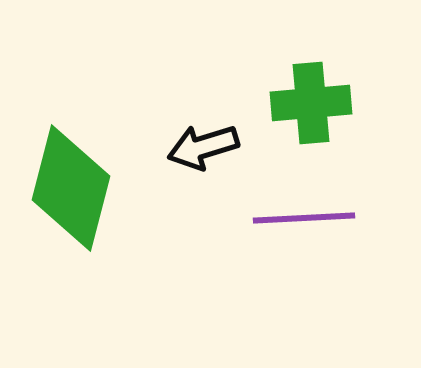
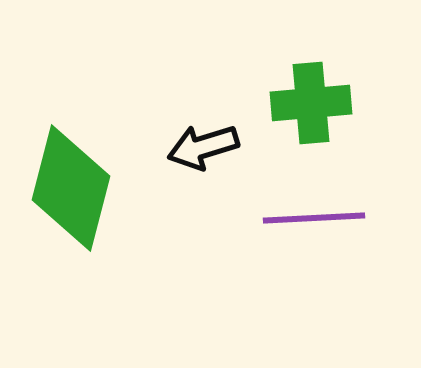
purple line: moved 10 px right
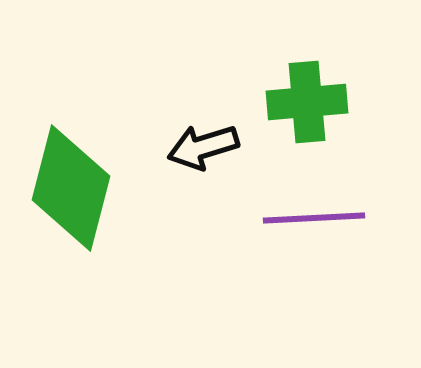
green cross: moved 4 px left, 1 px up
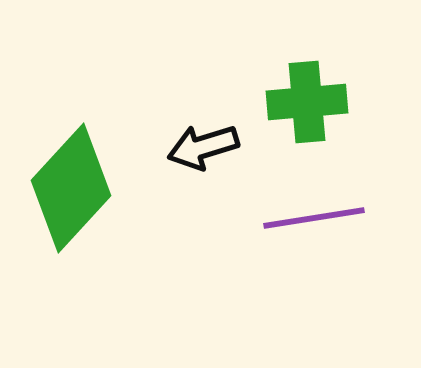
green diamond: rotated 28 degrees clockwise
purple line: rotated 6 degrees counterclockwise
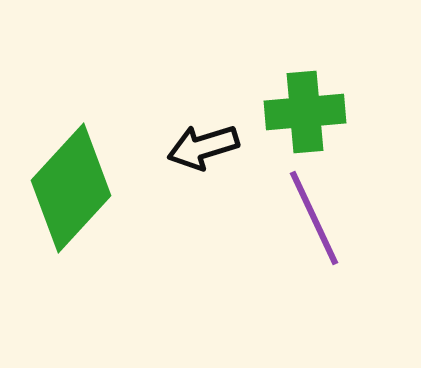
green cross: moved 2 px left, 10 px down
purple line: rotated 74 degrees clockwise
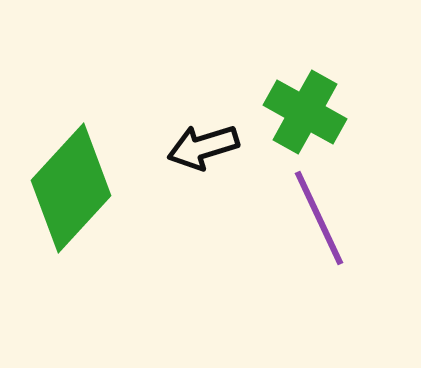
green cross: rotated 34 degrees clockwise
purple line: moved 5 px right
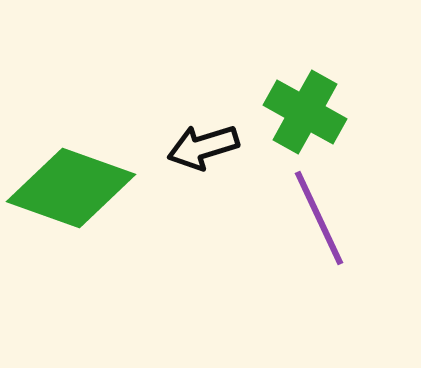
green diamond: rotated 67 degrees clockwise
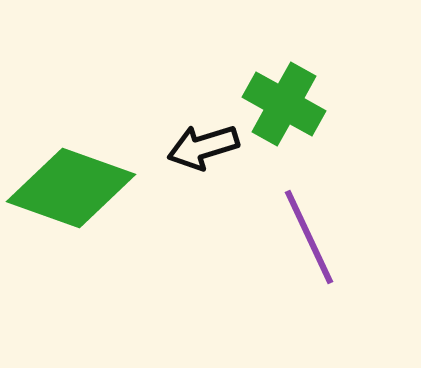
green cross: moved 21 px left, 8 px up
purple line: moved 10 px left, 19 px down
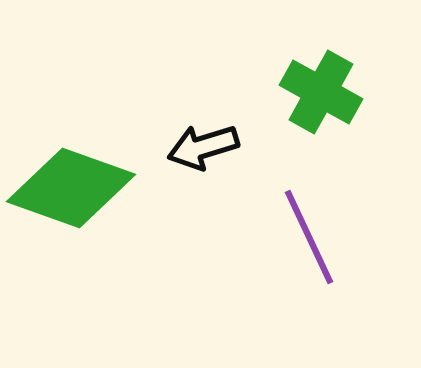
green cross: moved 37 px right, 12 px up
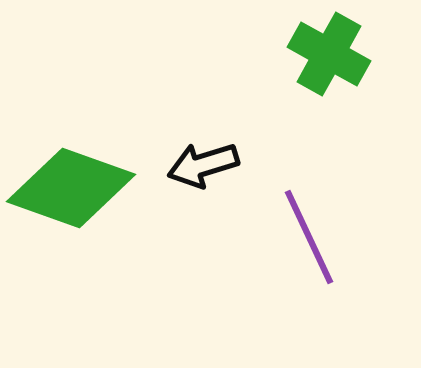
green cross: moved 8 px right, 38 px up
black arrow: moved 18 px down
